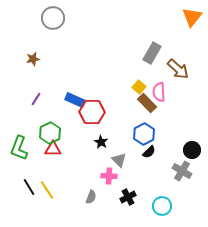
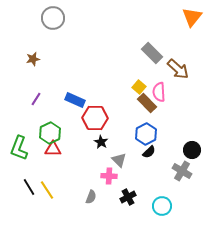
gray rectangle: rotated 75 degrees counterclockwise
red hexagon: moved 3 px right, 6 px down
blue hexagon: moved 2 px right
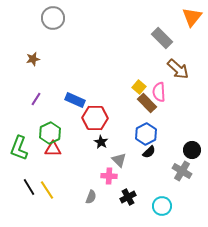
gray rectangle: moved 10 px right, 15 px up
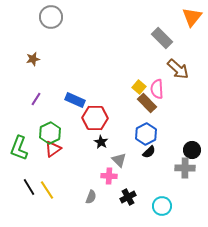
gray circle: moved 2 px left, 1 px up
pink semicircle: moved 2 px left, 3 px up
red triangle: rotated 36 degrees counterclockwise
gray cross: moved 3 px right, 3 px up; rotated 30 degrees counterclockwise
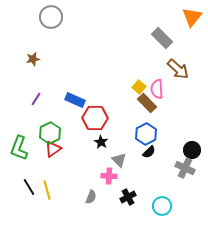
gray cross: rotated 24 degrees clockwise
yellow line: rotated 18 degrees clockwise
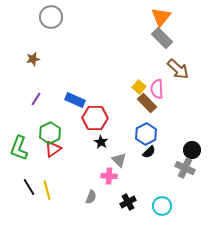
orange triangle: moved 31 px left
black cross: moved 5 px down
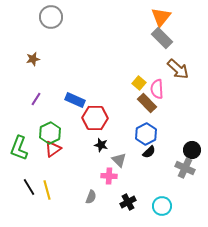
yellow square: moved 4 px up
black star: moved 3 px down; rotated 16 degrees counterclockwise
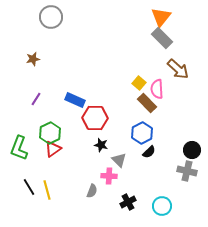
blue hexagon: moved 4 px left, 1 px up
gray cross: moved 2 px right, 3 px down; rotated 12 degrees counterclockwise
gray semicircle: moved 1 px right, 6 px up
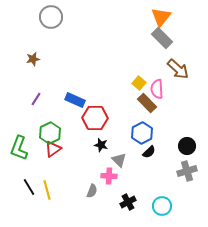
black circle: moved 5 px left, 4 px up
gray cross: rotated 30 degrees counterclockwise
